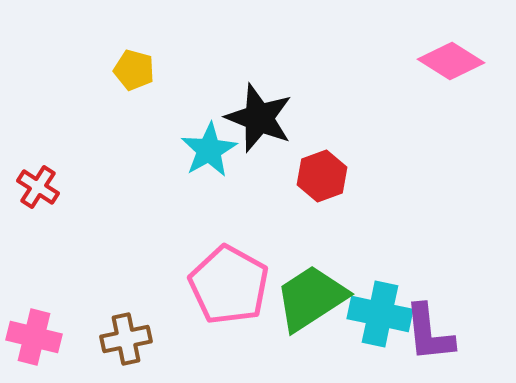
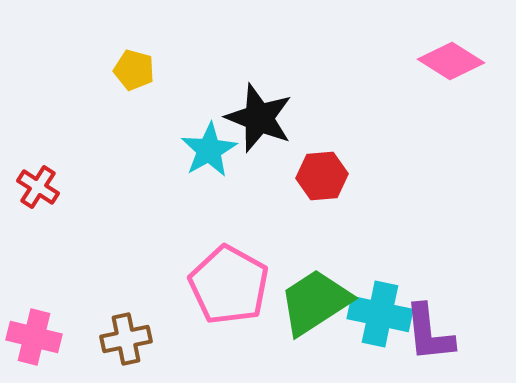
red hexagon: rotated 15 degrees clockwise
green trapezoid: moved 4 px right, 4 px down
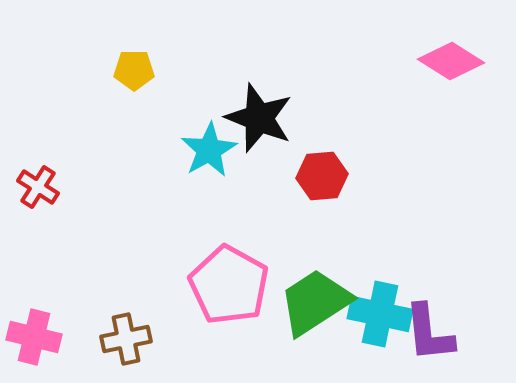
yellow pentagon: rotated 15 degrees counterclockwise
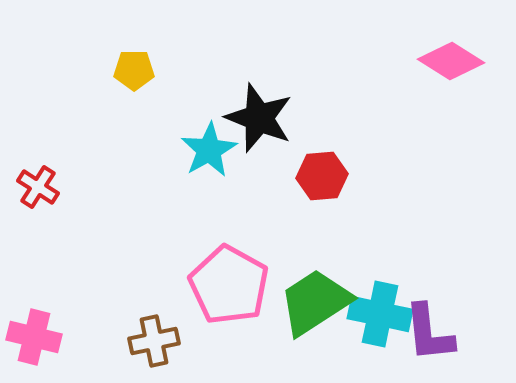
brown cross: moved 28 px right, 2 px down
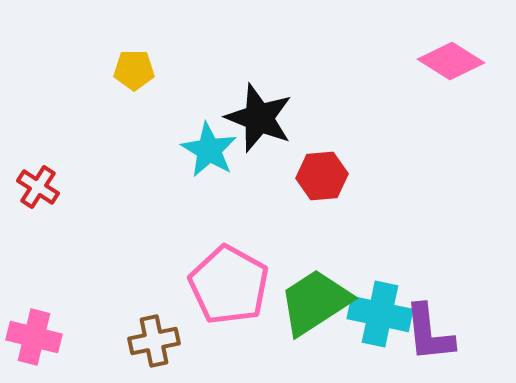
cyan star: rotated 12 degrees counterclockwise
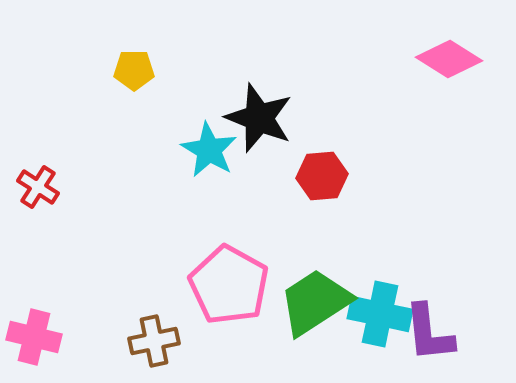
pink diamond: moved 2 px left, 2 px up
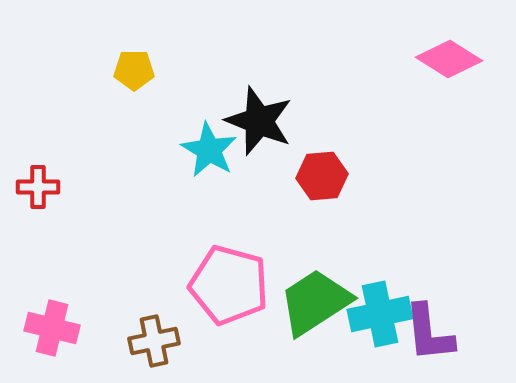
black star: moved 3 px down
red cross: rotated 33 degrees counterclockwise
pink pentagon: rotated 14 degrees counterclockwise
cyan cross: rotated 24 degrees counterclockwise
pink cross: moved 18 px right, 9 px up
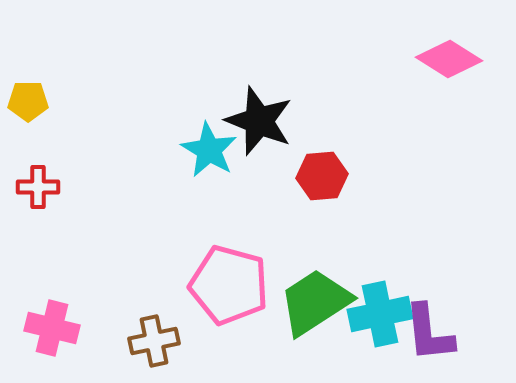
yellow pentagon: moved 106 px left, 31 px down
